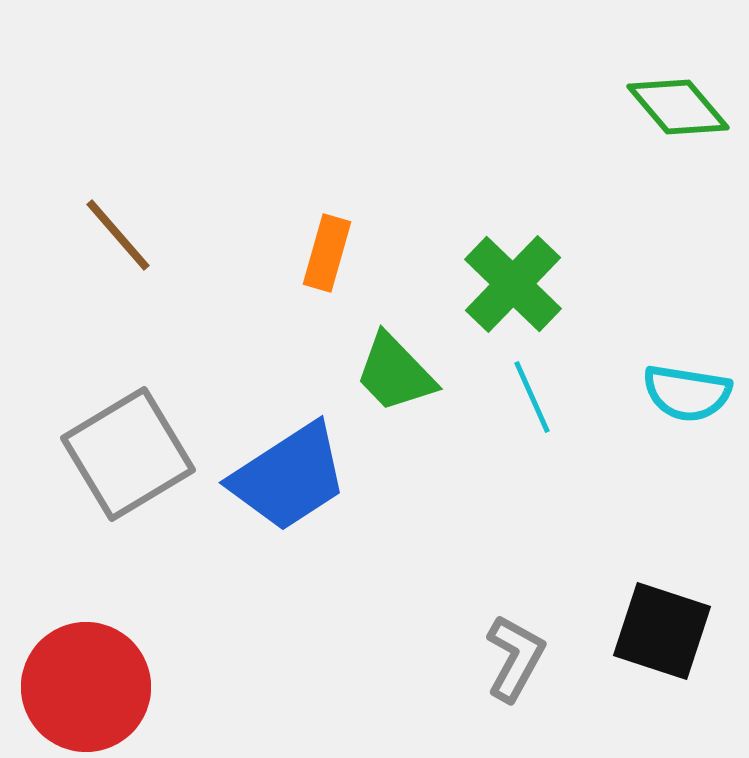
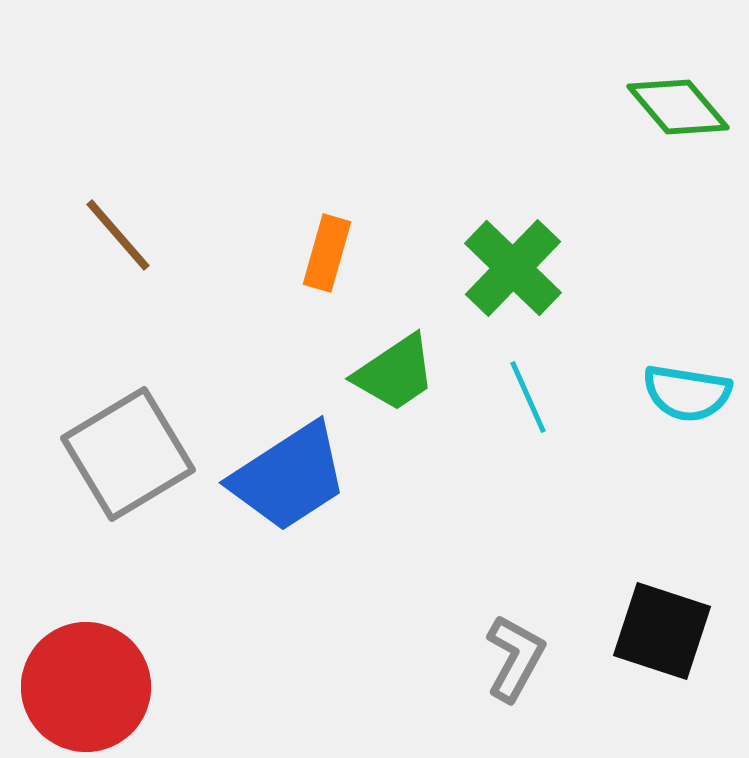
green cross: moved 16 px up
green trapezoid: rotated 80 degrees counterclockwise
cyan line: moved 4 px left
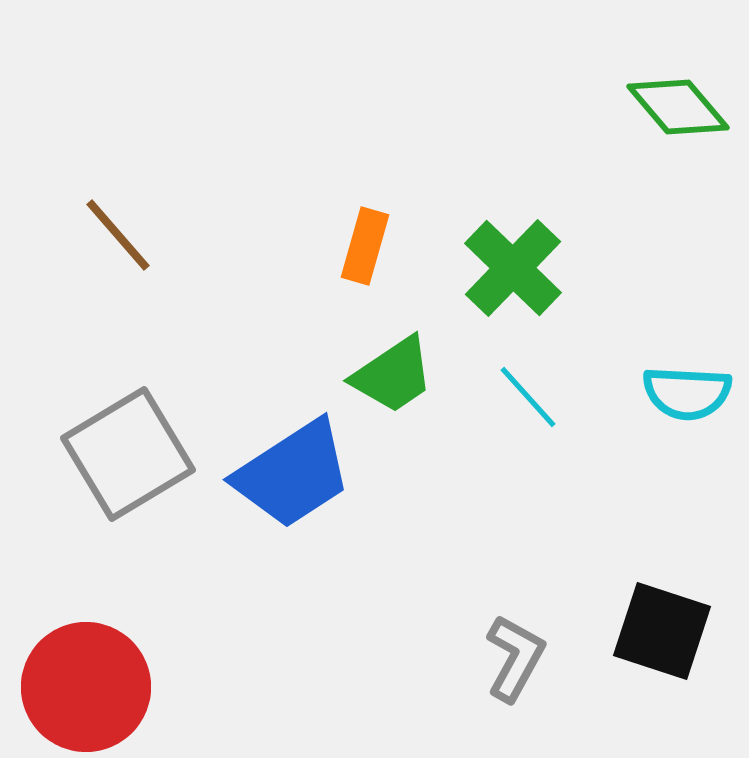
orange rectangle: moved 38 px right, 7 px up
green trapezoid: moved 2 px left, 2 px down
cyan semicircle: rotated 6 degrees counterclockwise
cyan line: rotated 18 degrees counterclockwise
blue trapezoid: moved 4 px right, 3 px up
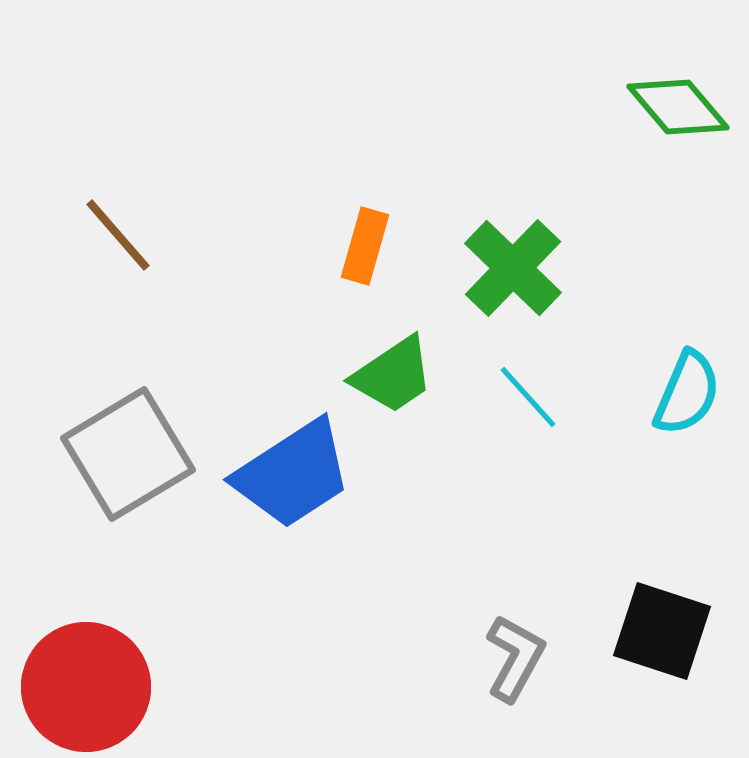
cyan semicircle: rotated 70 degrees counterclockwise
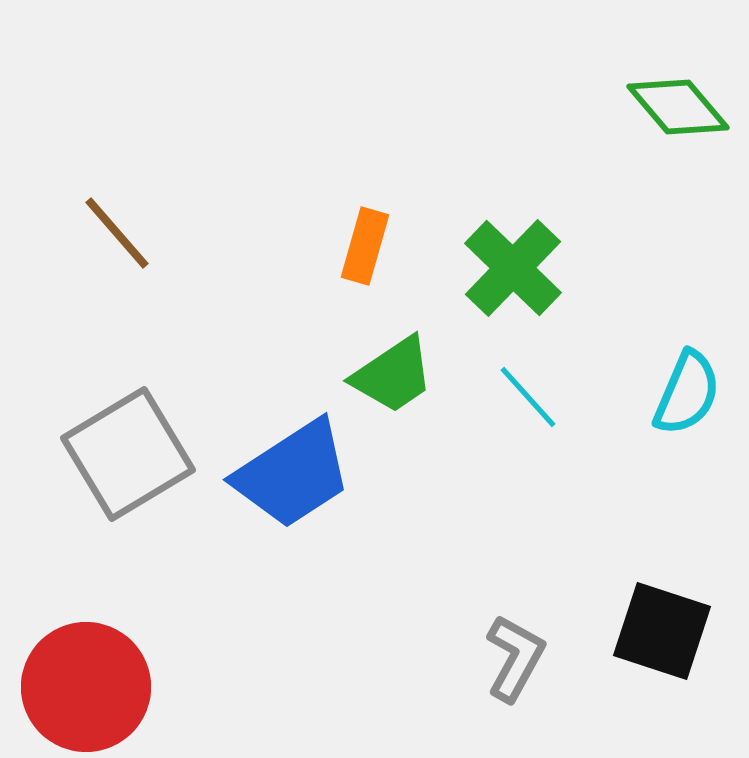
brown line: moved 1 px left, 2 px up
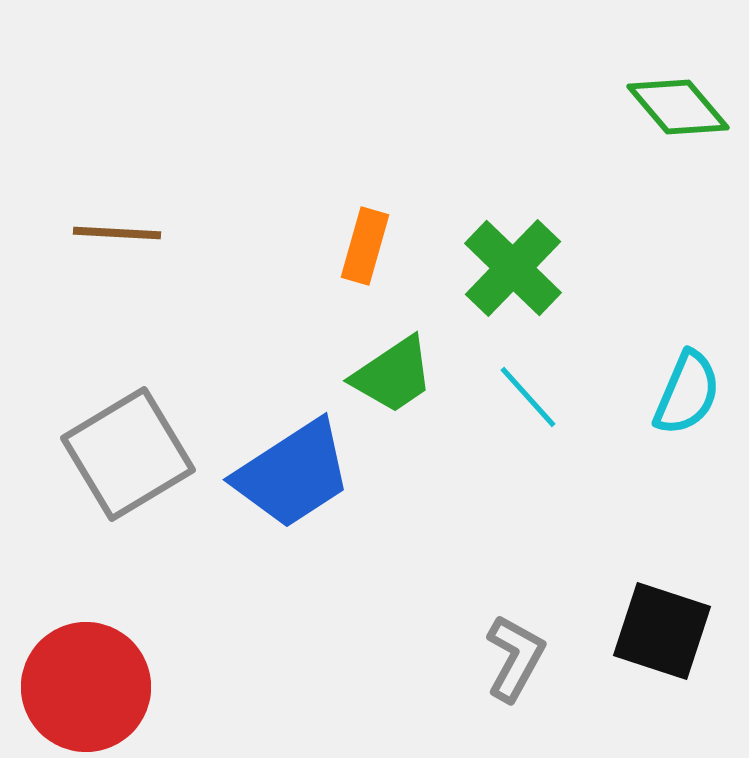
brown line: rotated 46 degrees counterclockwise
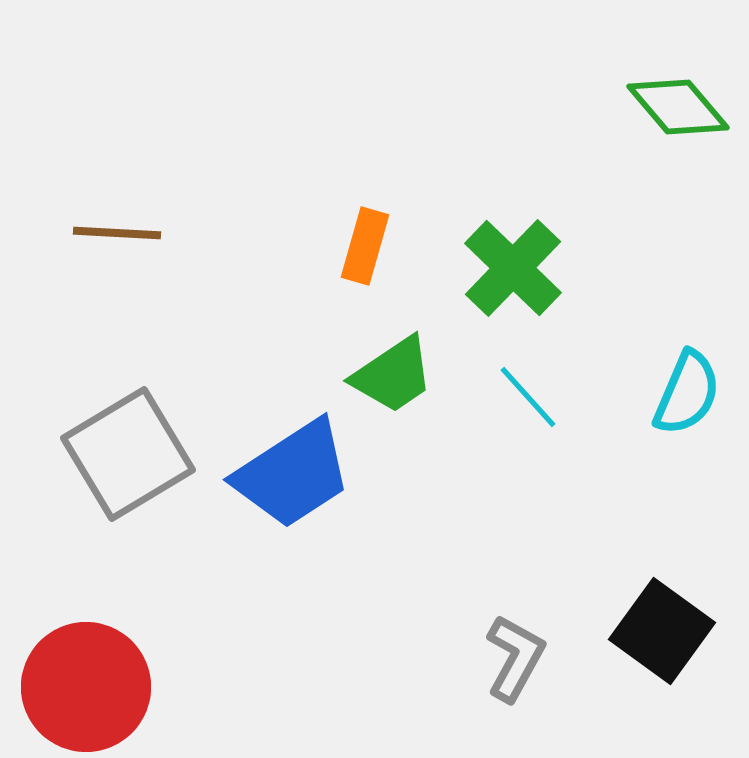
black square: rotated 18 degrees clockwise
